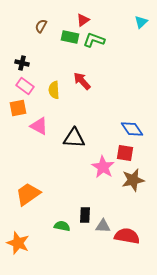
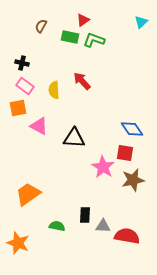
green semicircle: moved 5 px left
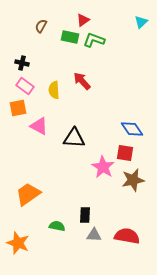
gray triangle: moved 9 px left, 9 px down
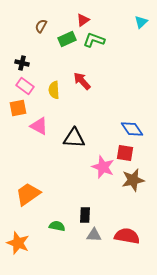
green rectangle: moved 3 px left, 2 px down; rotated 36 degrees counterclockwise
pink star: rotated 10 degrees counterclockwise
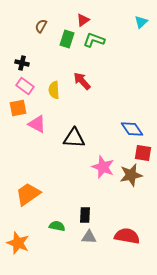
green rectangle: rotated 48 degrees counterclockwise
pink triangle: moved 2 px left, 2 px up
red square: moved 18 px right
brown star: moved 2 px left, 5 px up
gray triangle: moved 5 px left, 2 px down
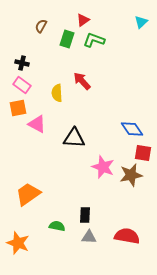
pink rectangle: moved 3 px left, 1 px up
yellow semicircle: moved 3 px right, 3 px down
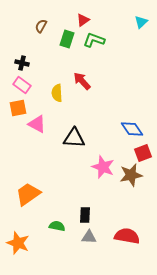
red square: rotated 30 degrees counterclockwise
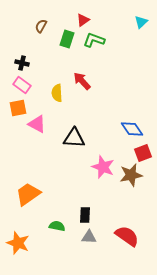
red semicircle: rotated 25 degrees clockwise
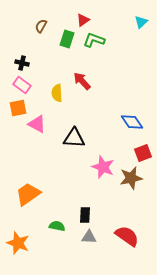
blue diamond: moved 7 px up
brown star: moved 3 px down
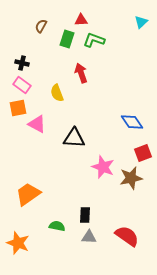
red triangle: moved 2 px left; rotated 32 degrees clockwise
red arrow: moved 1 px left, 8 px up; rotated 24 degrees clockwise
yellow semicircle: rotated 18 degrees counterclockwise
